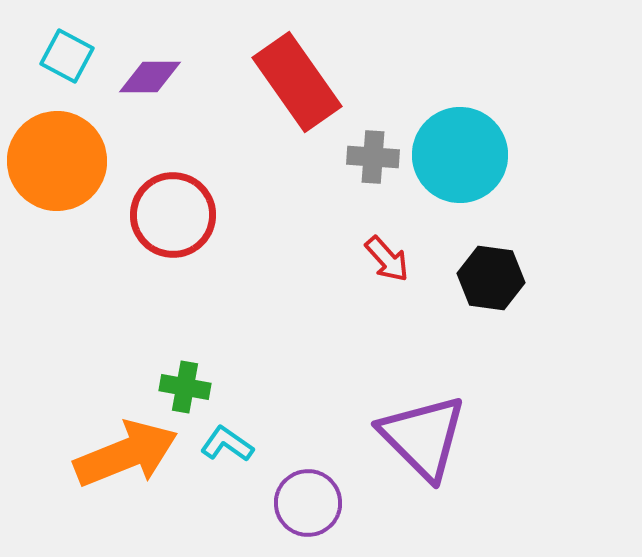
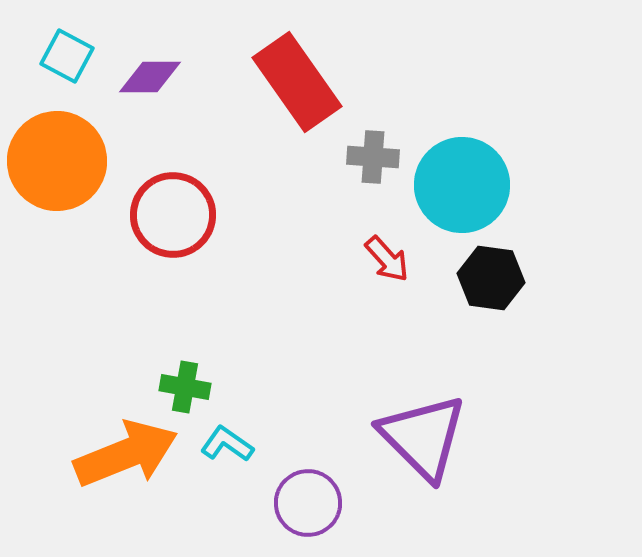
cyan circle: moved 2 px right, 30 px down
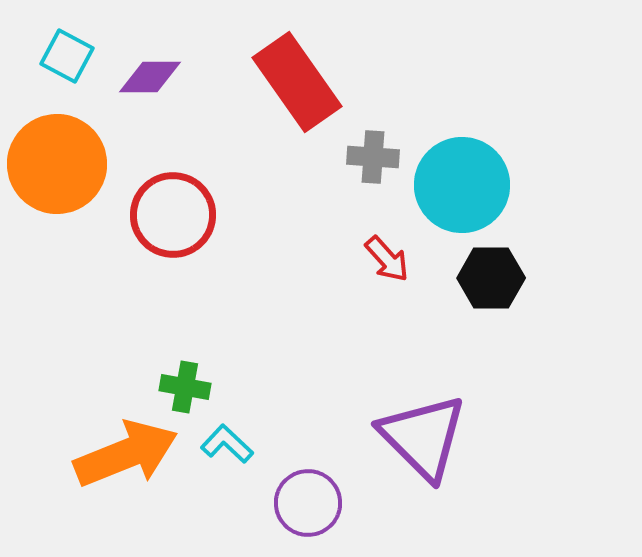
orange circle: moved 3 px down
black hexagon: rotated 8 degrees counterclockwise
cyan L-shape: rotated 8 degrees clockwise
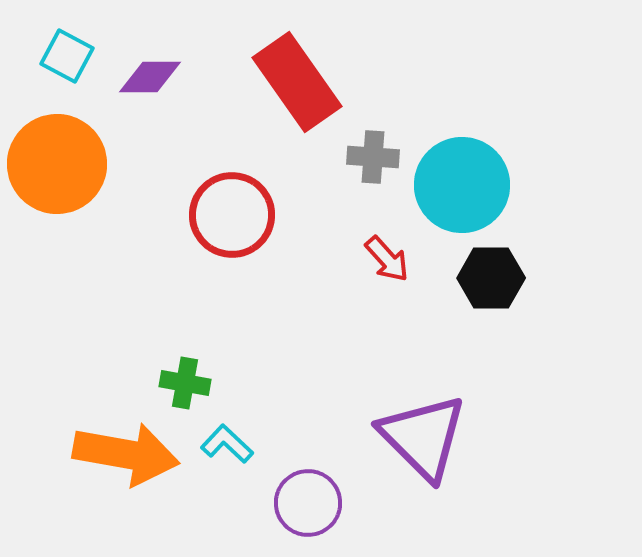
red circle: moved 59 px right
green cross: moved 4 px up
orange arrow: rotated 32 degrees clockwise
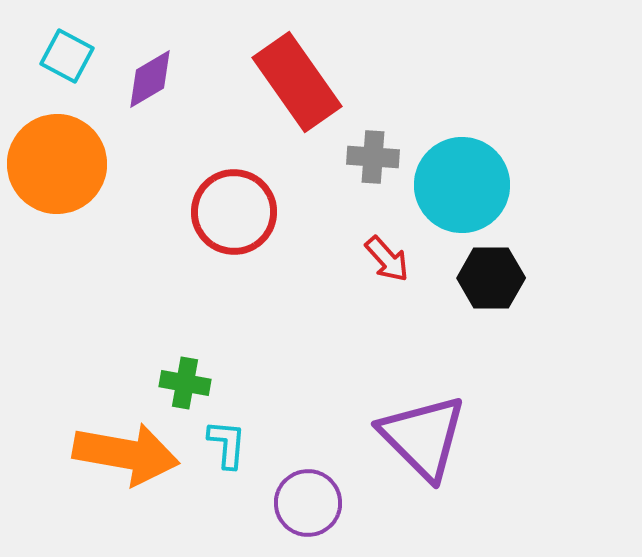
purple diamond: moved 2 px down; rotated 30 degrees counterclockwise
red circle: moved 2 px right, 3 px up
cyan L-shape: rotated 52 degrees clockwise
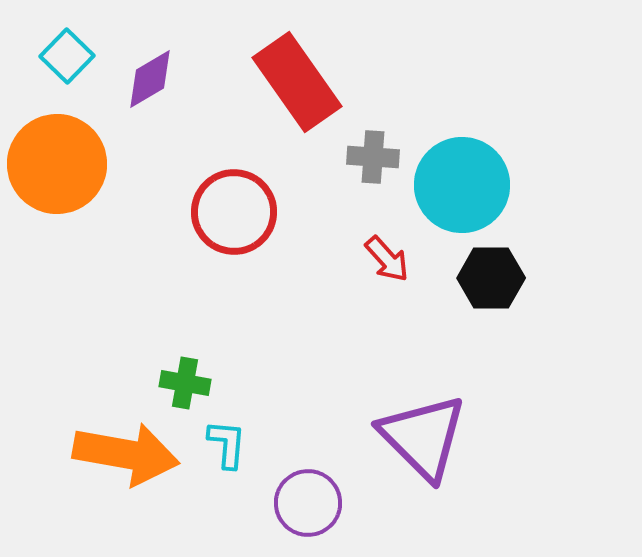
cyan square: rotated 16 degrees clockwise
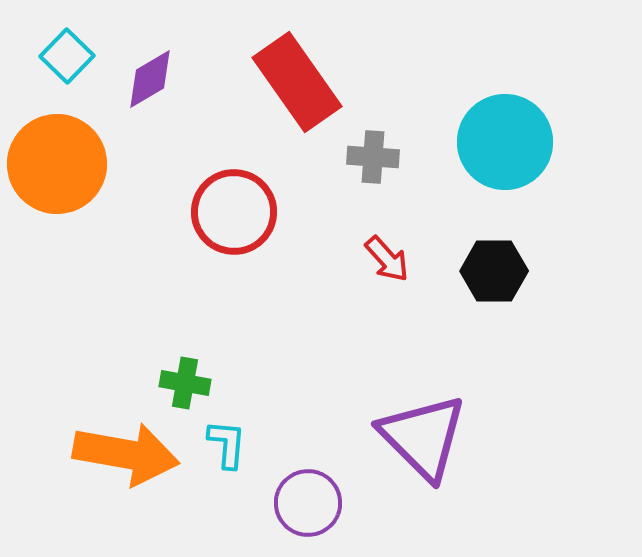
cyan circle: moved 43 px right, 43 px up
black hexagon: moved 3 px right, 7 px up
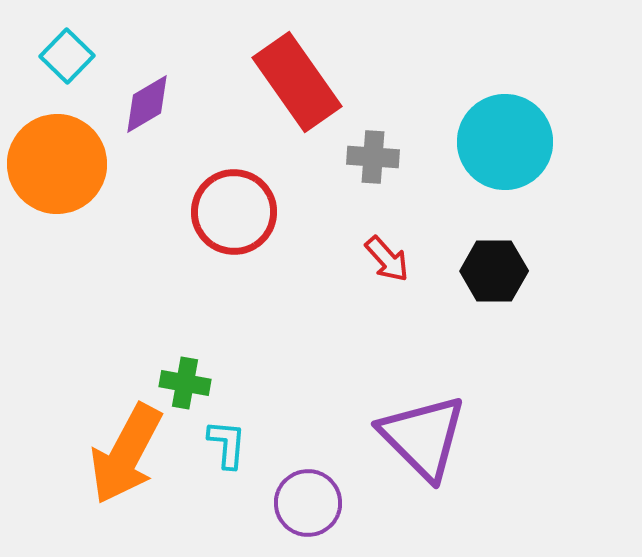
purple diamond: moved 3 px left, 25 px down
orange arrow: rotated 108 degrees clockwise
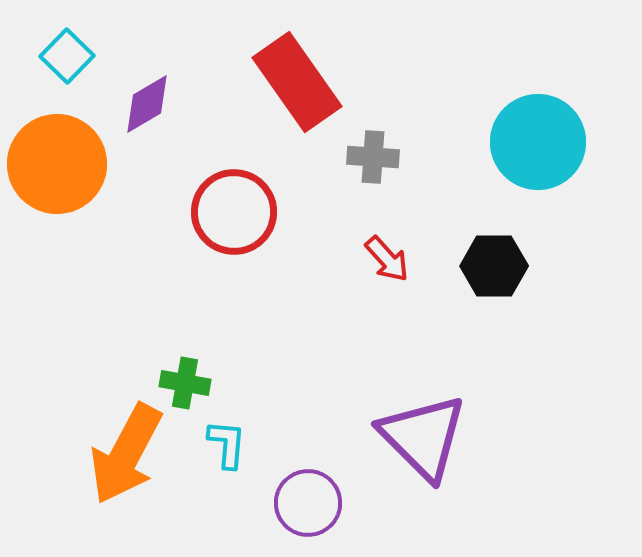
cyan circle: moved 33 px right
black hexagon: moved 5 px up
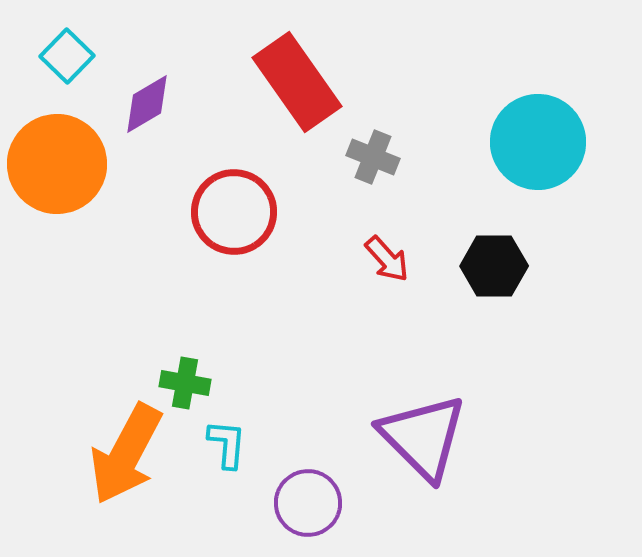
gray cross: rotated 18 degrees clockwise
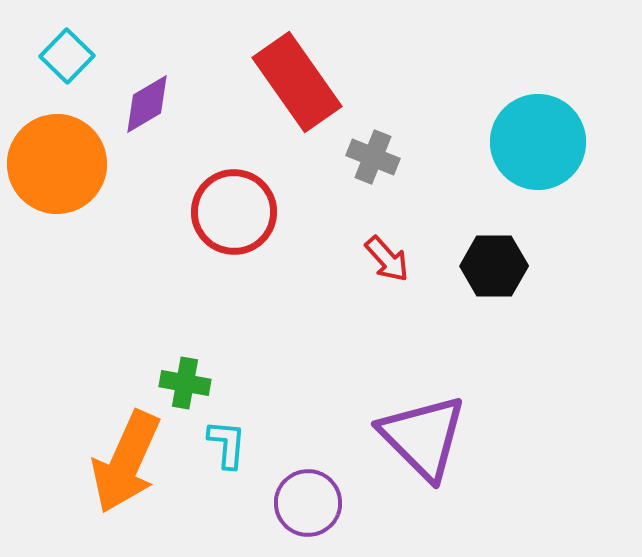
orange arrow: moved 8 px down; rotated 4 degrees counterclockwise
